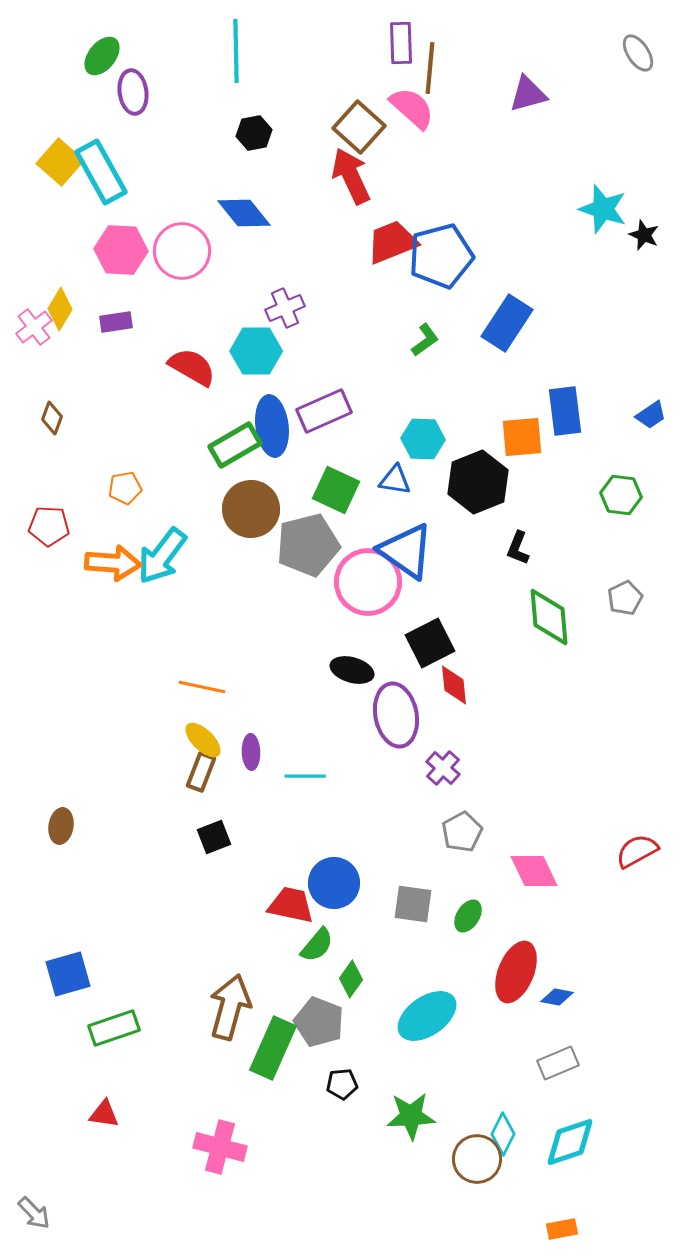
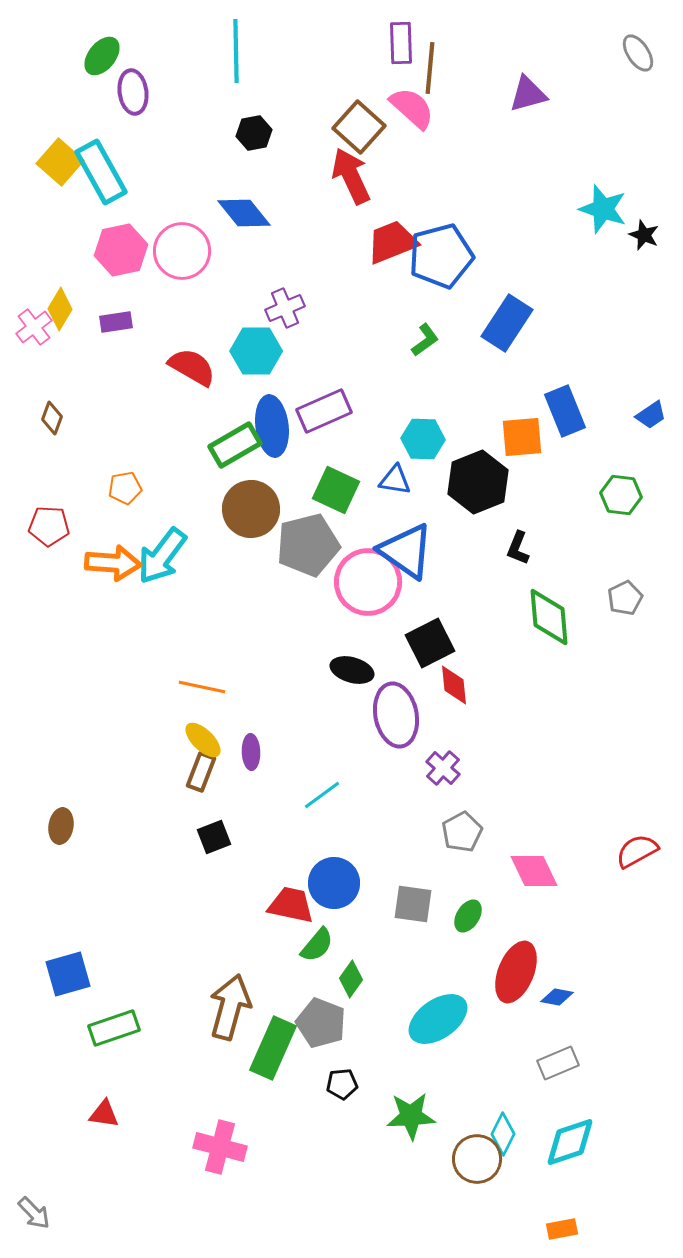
pink hexagon at (121, 250): rotated 15 degrees counterclockwise
blue rectangle at (565, 411): rotated 15 degrees counterclockwise
cyan line at (305, 776): moved 17 px right, 19 px down; rotated 36 degrees counterclockwise
cyan ellipse at (427, 1016): moved 11 px right, 3 px down
gray pentagon at (319, 1022): moved 2 px right, 1 px down
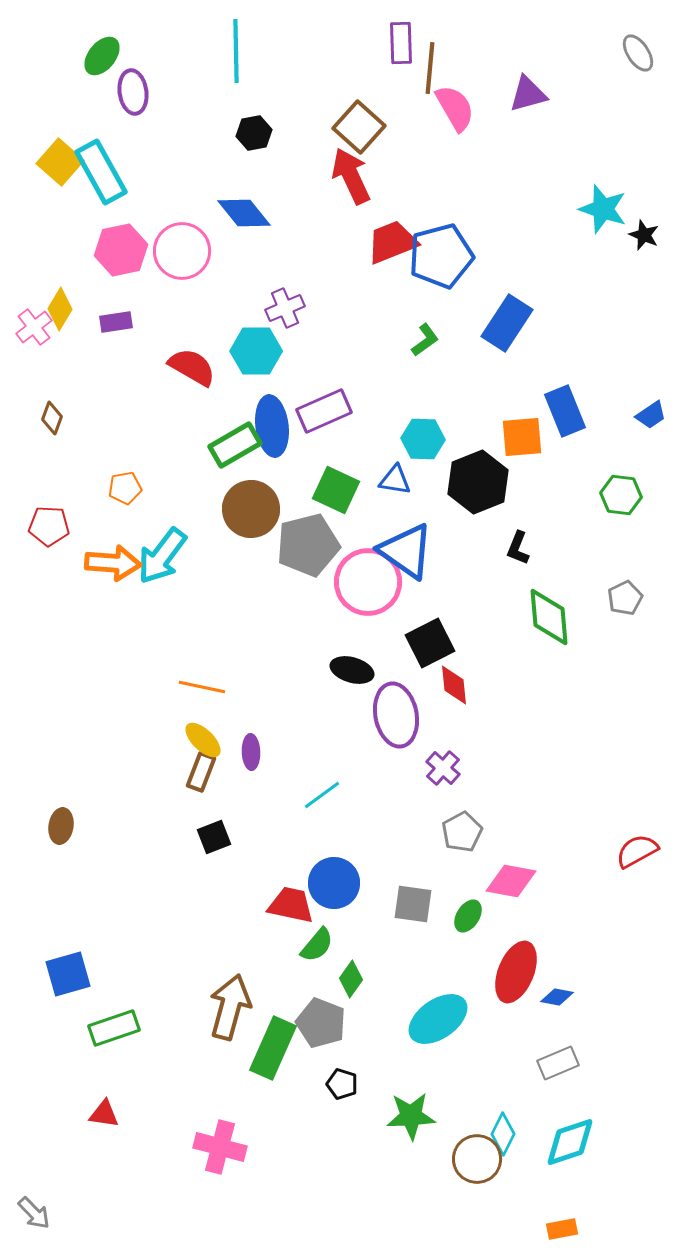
pink semicircle at (412, 108): moved 43 px right; rotated 18 degrees clockwise
pink diamond at (534, 871): moved 23 px left, 10 px down; rotated 54 degrees counterclockwise
black pentagon at (342, 1084): rotated 24 degrees clockwise
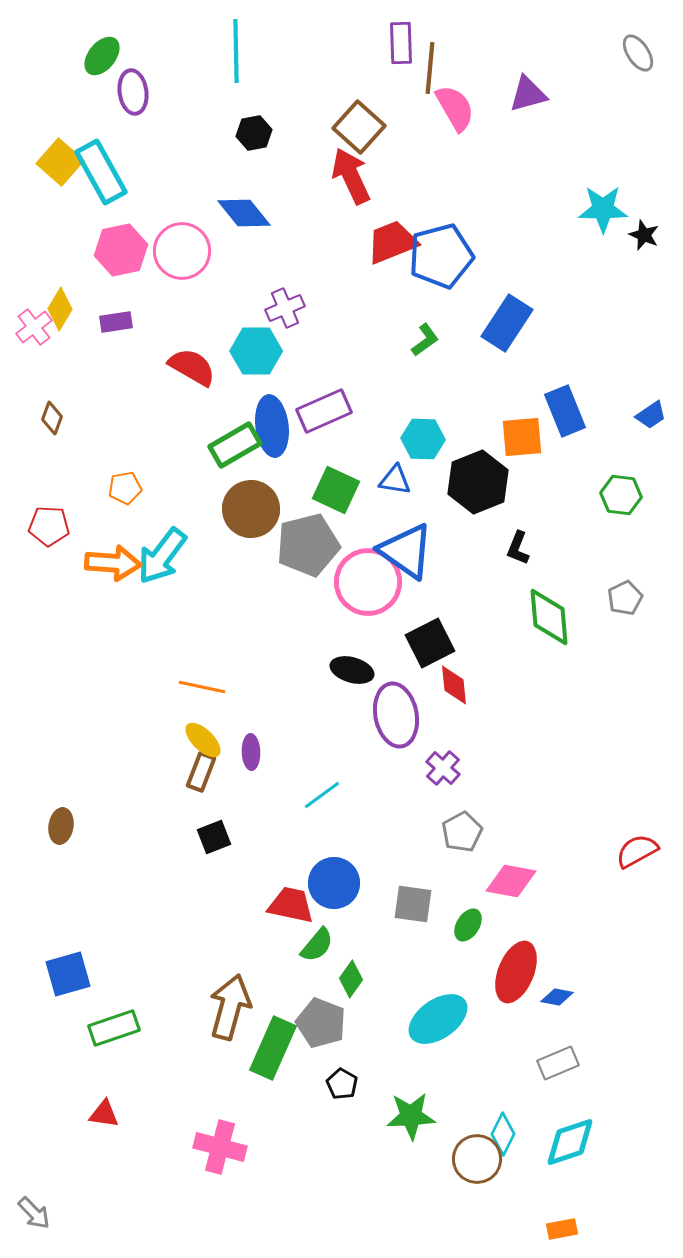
cyan star at (603, 209): rotated 18 degrees counterclockwise
green ellipse at (468, 916): moved 9 px down
black pentagon at (342, 1084): rotated 12 degrees clockwise
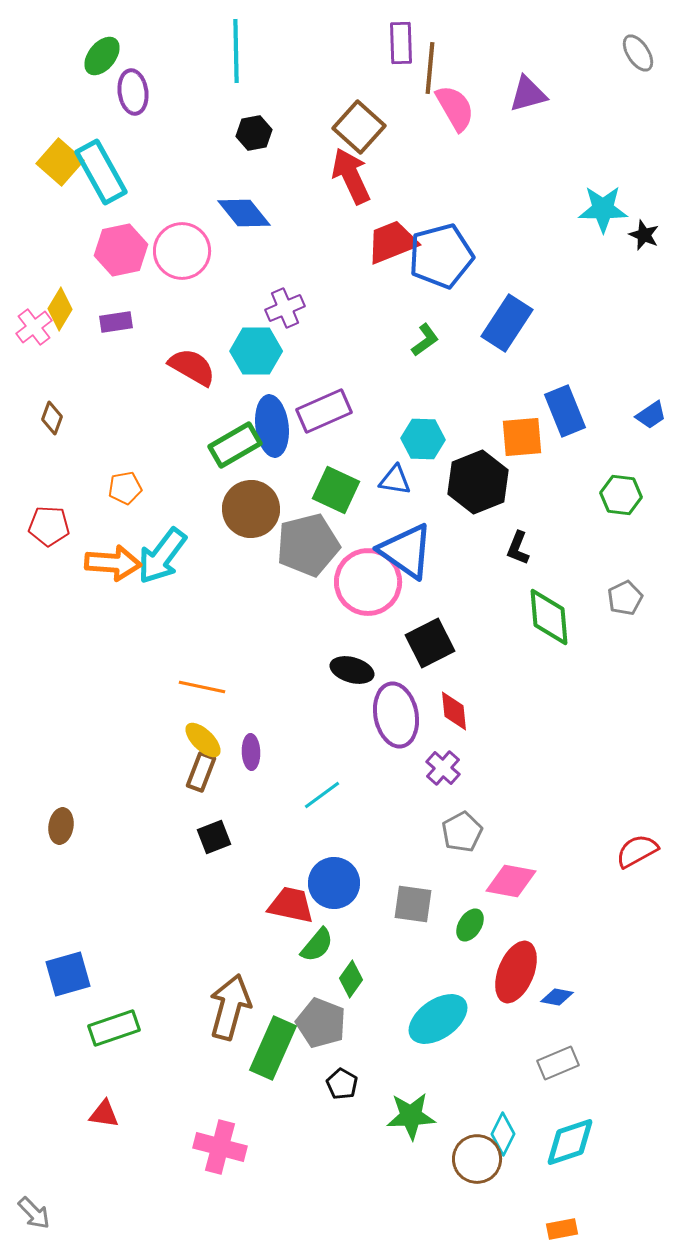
red diamond at (454, 685): moved 26 px down
green ellipse at (468, 925): moved 2 px right
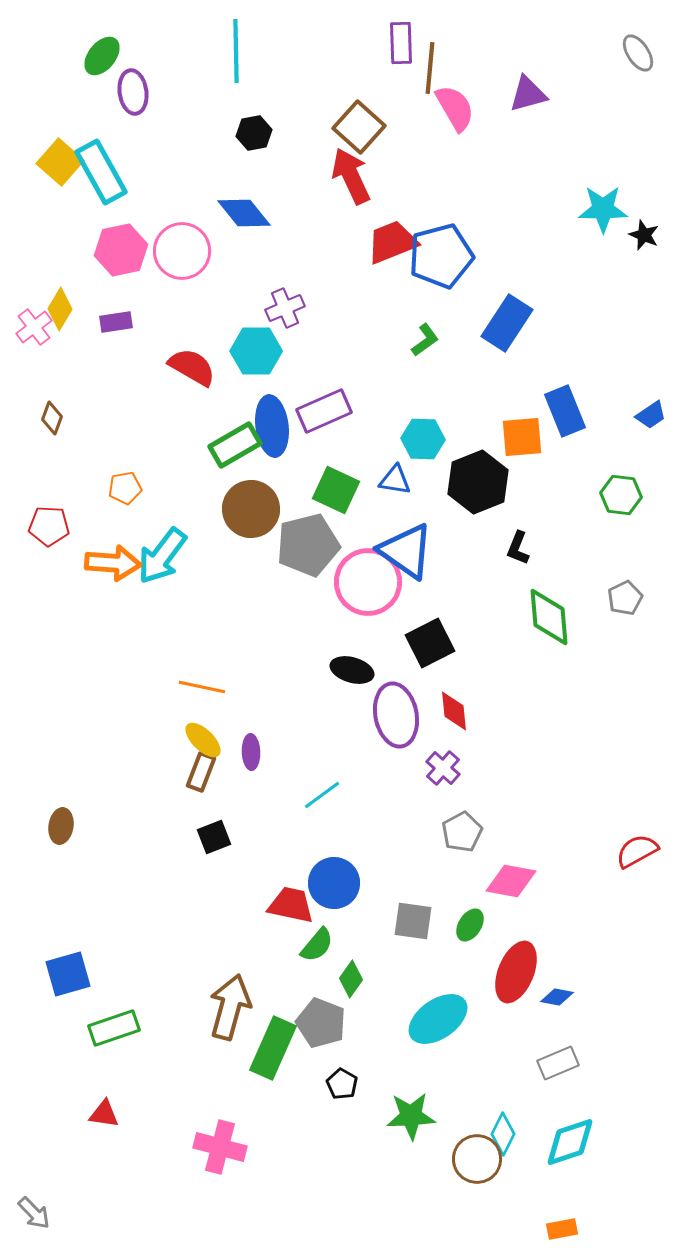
gray square at (413, 904): moved 17 px down
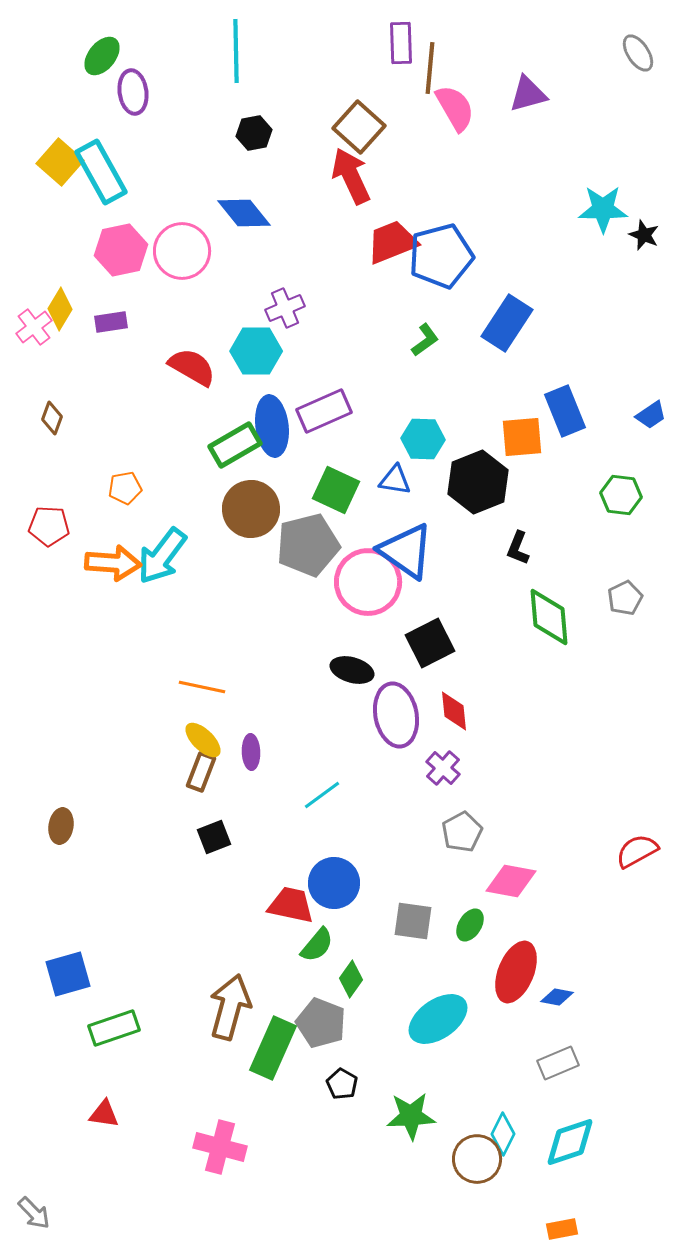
purple rectangle at (116, 322): moved 5 px left
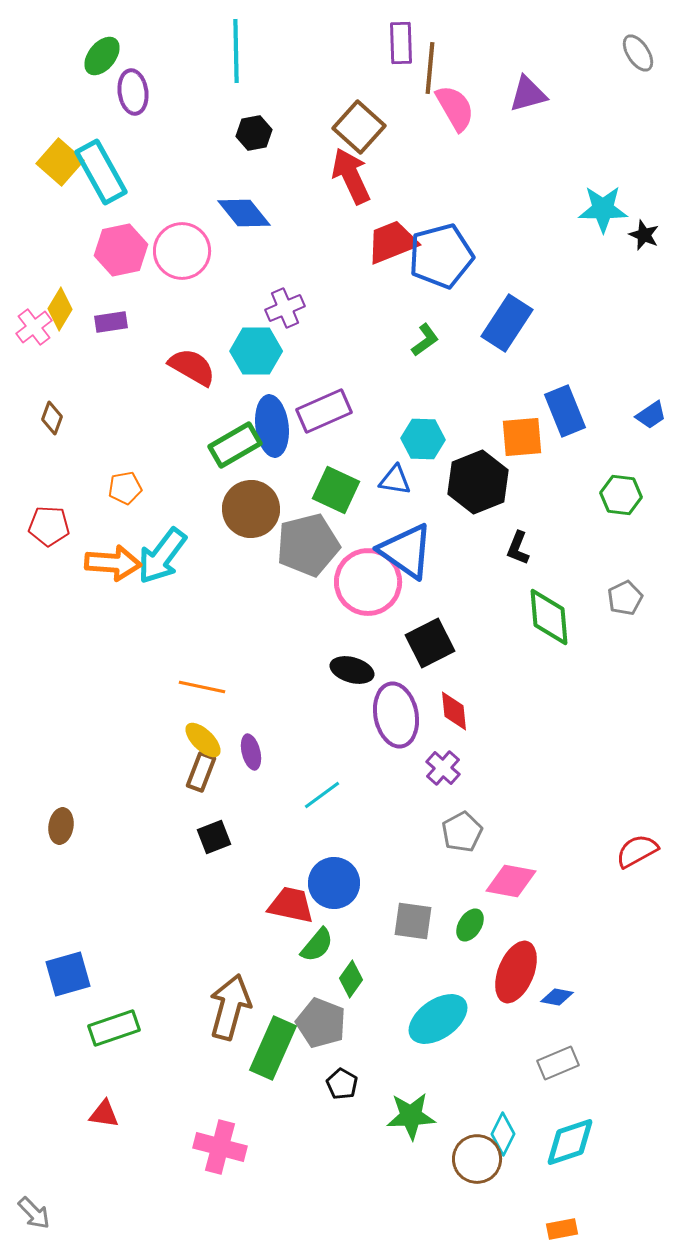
purple ellipse at (251, 752): rotated 12 degrees counterclockwise
